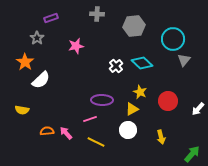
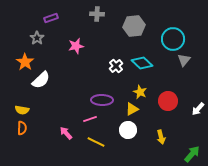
orange semicircle: moved 25 px left, 3 px up; rotated 96 degrees clockwise
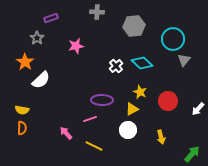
gray cross: moved 2 px up
yellow line: moved 2 px left, 4 px down
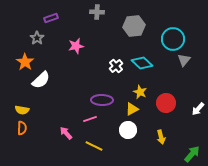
red circle: moved 2 px left, 2 px down
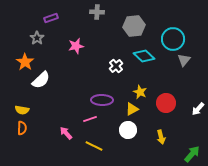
cyan diamond: moved 2 px right, 7 px up
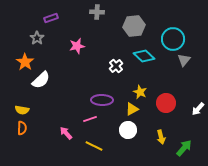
pink star: moved 1 px right
green arrow: moved 8 px left, 6 px up
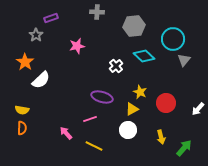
gray star: moved 1 px left, 3 px up
purple ellipse: moved 3 px up; rotated 15 degrees clockwise
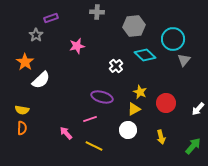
cyan diamond: moved 1 px right, 1 px up
yellow triangle: moved 2 px right
green arrow: moved 9 px right, 2 px up
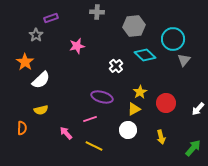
yellow star: rotated 16 degrees clockwise
yellow semicircle: moved 19 px right; rotated 24 degrees counterclockwise
green arrow: moved 2 px down
